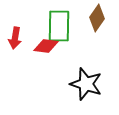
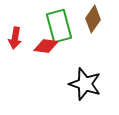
brown diamond: moved 4 px left, 1 px down
green rectangle: rotated 16 degrees counterclockwise
black star: moved 1 px left
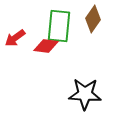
green rectangle: rotated 20 degrees clockwise
red arrow: rotated 45 degrees clockwise
black star: moved 10 px down; rotated 16 degrees counterclockwise
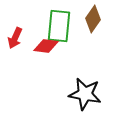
red arrow: rotated 30 degrees counterclockwise
black star: rotated 8 degrees clockwise
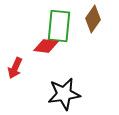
red arrow: moved 30 px down
black star: moved 21 px left; rotated 20 degrees counterclockwise
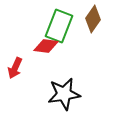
green rectangle: rotated 16 degrees clockwise
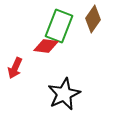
black star: rotated 16 degrees counterclockwise
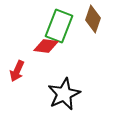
brown diamond: rotated 16 degrees counterclockwise
red arrow: moved 2 px right, 3 px down
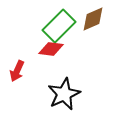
brown diamond: rotated 48 degrees clockwise
green rectangle: rotated 24 degrees clockwise
red diamond: moved 5 px right, 3 px down
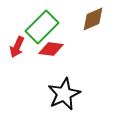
green rectangle: moved 17 px left, 1 px down
red arrow: moved 24 px up
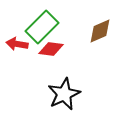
brown diamond: moved 7 px right, 12 px down
red arrow: moved 3 px up; rotated 75 degrees clockwise
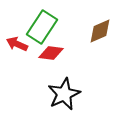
green rectangle: rotated 12 degrees counterclockwise
red arrow: rotated 15 degrees clockwise
red diamond: moved 4 px down
